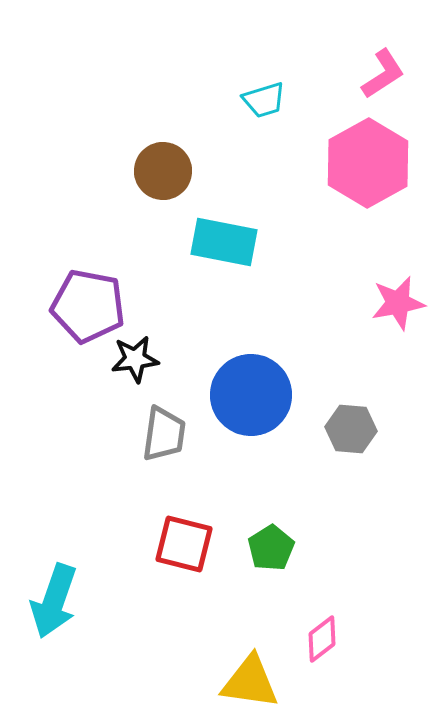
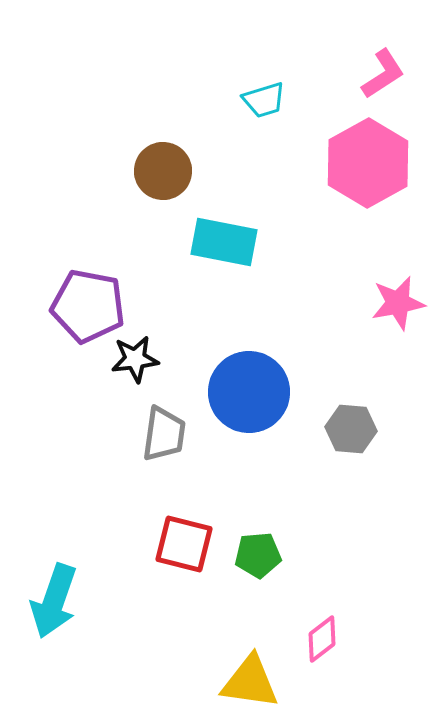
blue circle: moved 2 px left, 3 px up
green pentagon: moved 13 px left, 7 px down; rotated 27 degrees clockwise
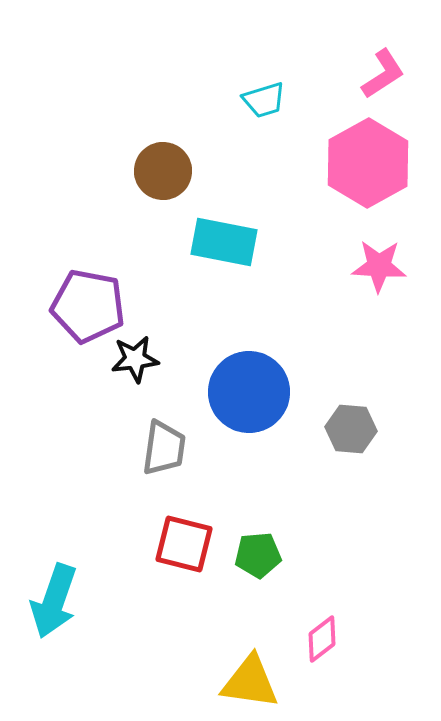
pink star: moved 19 px left, 37 px up; rotated 14 degrees clockwise
gray trapezoid: moved 14 px down
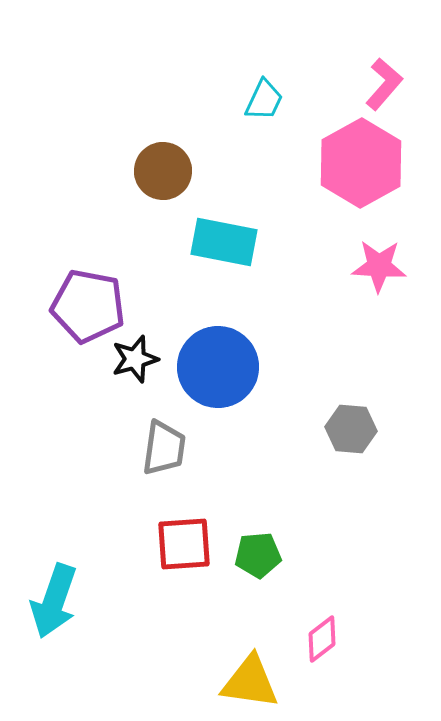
pink L-shape: moved 1 px right, 10 px down; rotated 16 degrees counterclockwise
cyan trapezoid: rotated 48 degrees counterclockwise
pink hexagon: moved 7 px left
black star: rotated 9 degrees counterclockwise
blue circle: moved 31 px left, 25 px up
red square: rotated 18 degrees counterclockwise
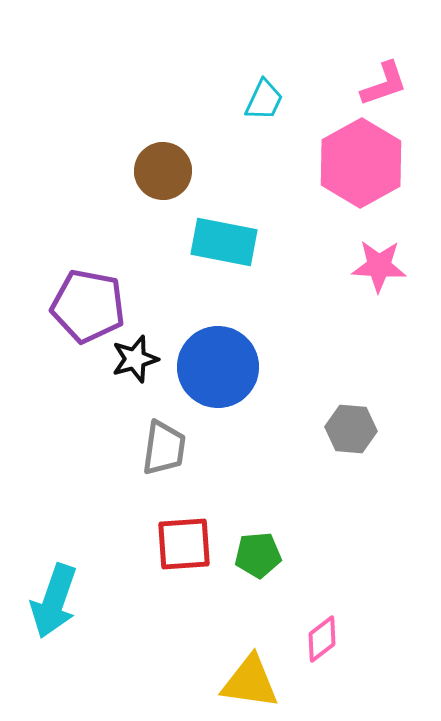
pink L-shape: rotated 30 degrees clockwise
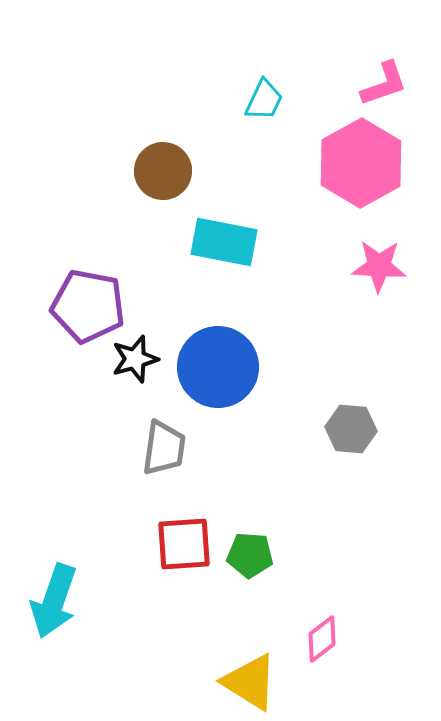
green pentagon: moved 8 px left; rotated 9 degrees clockwise
yellow triangle: rotated 24 degrees clockwise
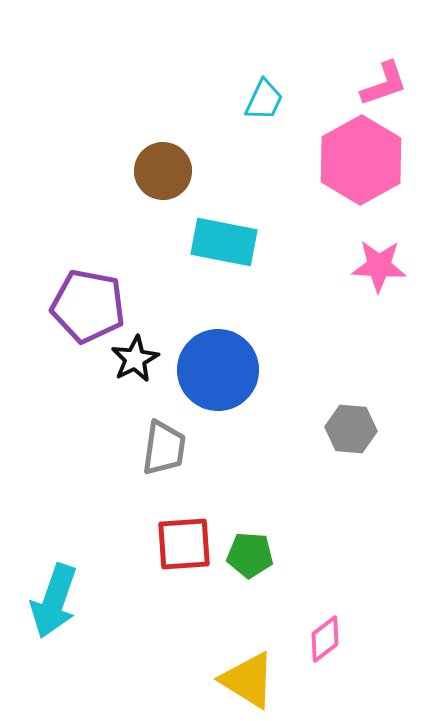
pink hexagon: moved 3 px up
black star: rotated 12 degrees counterclockwise
blue circle: moved 3 px down
pink diamond: moved 3 px right
yellow triangle: moved 2 px left, 2 px up
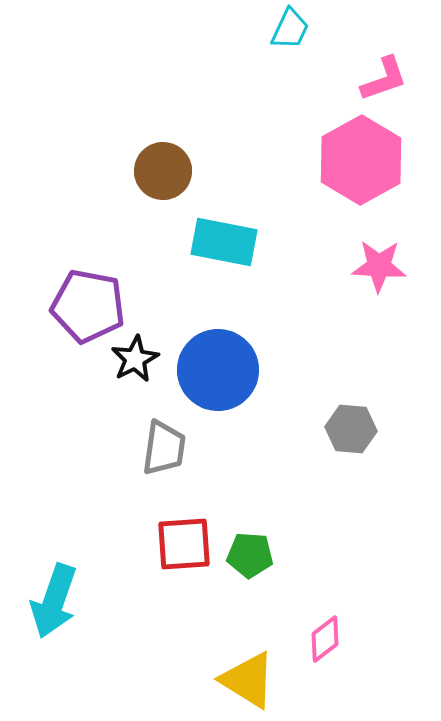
pink L-shape: moved 5 px up
cyan trapezoid: moved 26 px right, 71 px up
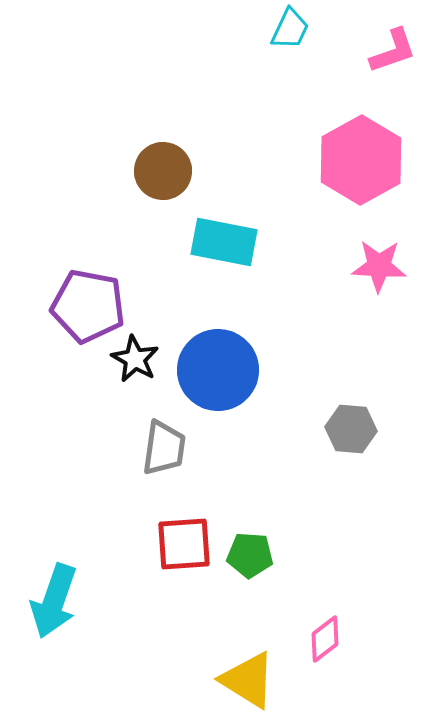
pink L-shape: moved 9 px right, 28 px up
black star: rotated 15 degrees counterclockwise
